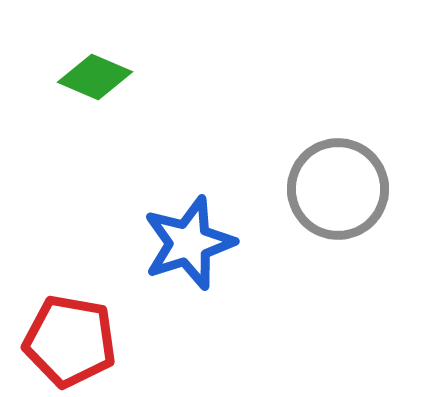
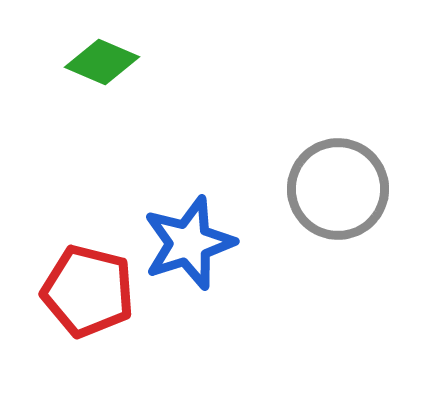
green diamond: moved 7 px right, 15 px up
red pentagon: moved 18 px right, 50 px up; rotated 4 degrees clockwise
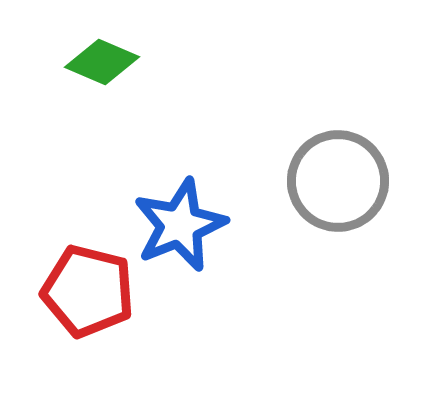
gray circle: moved 8 px up
blue star: moved 9 px left, 18 px up; rotated 4 degrees counterclockwise
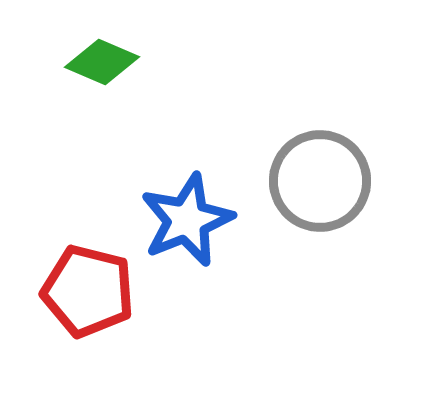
gray circle: moved 18 px left
blue star: moved 7 px right, 5 px up
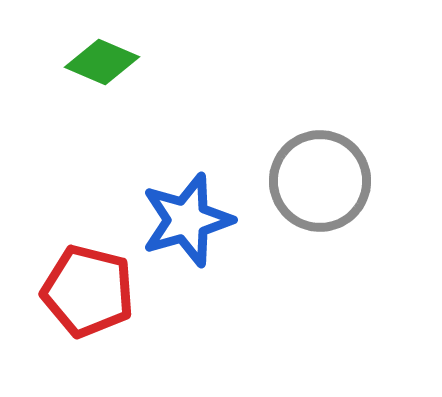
blue star: rotated 6 degrees clockwise
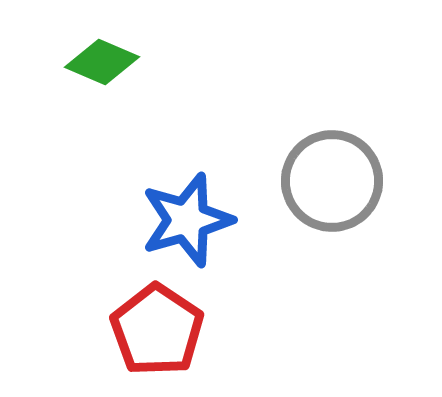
gray circle: moved 12 px right
red pentagon: moved 69 px right, 39 px down; rotated 20 degrees clockwise
